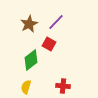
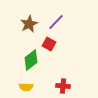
yellow semicircle: rotated 104 degrees counterclockwise
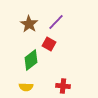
brown star: rotated 12 degrees counterclockwise
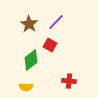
red square: moved 1 px right, 1 px down
red cross: moved 6 px right, 5 px up
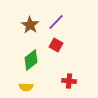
brown star: moved 1 px right, 1 px down
red square: moved 6 px right
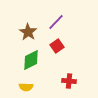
brown star: moved 2 px left, 7 px down
red square: moved 1 px right, 1 px down; rotated 24 degrees clockwise
green diamond: rotated 10 degrees clockwise
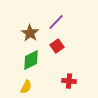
brown star: moved 2 px right, 1 px down
yellow semicircle: rotated 64 degrees counterclockwise
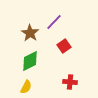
purple line: moved 2 px left
red square: moved 7 px right
green diamond: moved 1 px left, 1 px down
red cross: moved 1 px right, 1 px down
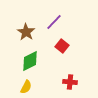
brown star: moved 4 px left, 1 px up
red square: moved 2 px left; rotated 16 degrees counterclockwise
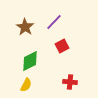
brown star: moved 1 px left, 5 px up
red square: rotated 24 degrees clockwise
yellow semicircle: moved 2 px up
